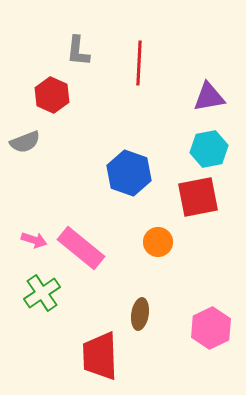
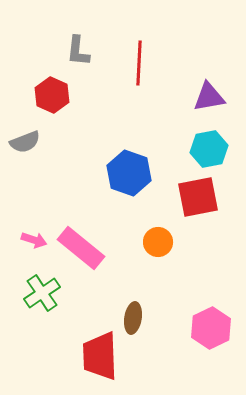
brown ellipse: moved 7 px left, 4 px down
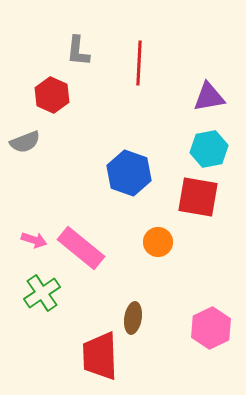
red square: rotated 21 degrees clockwise
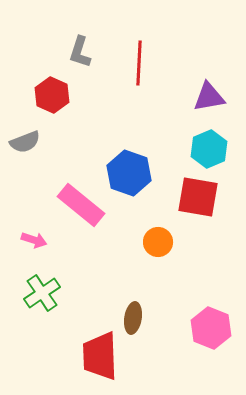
gray L-shape: moved 2 px right, 1 px down; rotated 12 degrees clockwise
cyan hexagon: rotated 12 degrees counterclockwise
pink rectangle: moved 43 px up
pink hexagon: rotated 12 degrees counterclockwise
